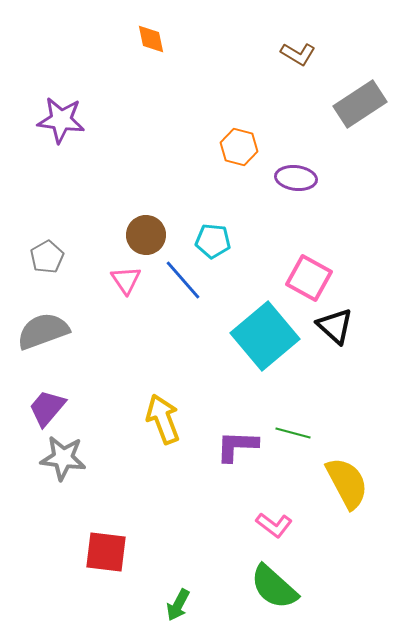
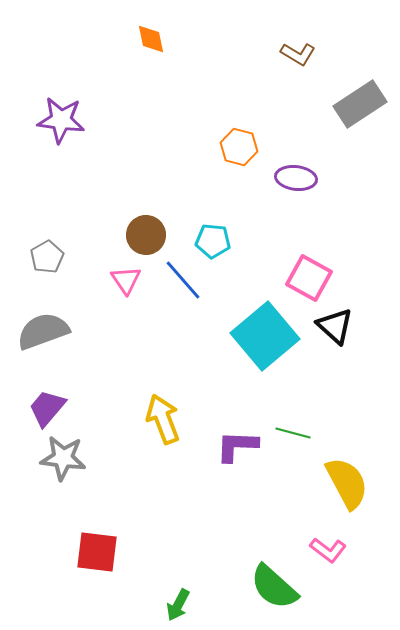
pink L-shape: moved 54 px right, 25 px down
red square: moved 9 px left
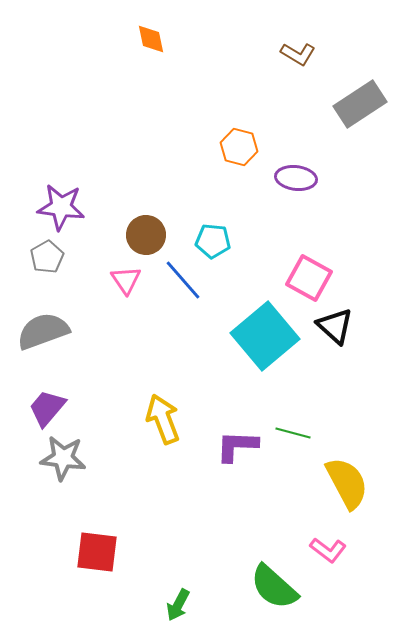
purple star: moved 87 px down
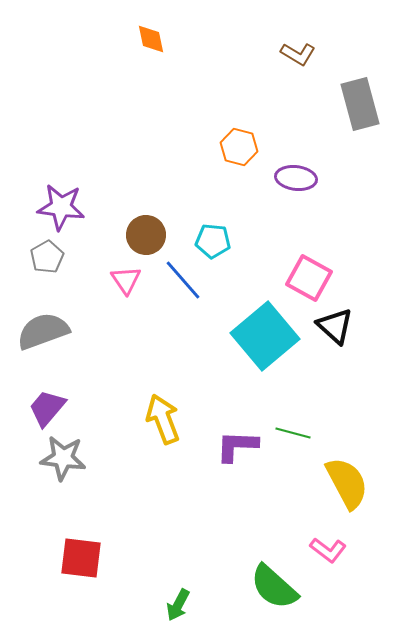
gray rectangle: rotated 72 degrees counterclockwise
red square: moved 16 px left, 6 px down
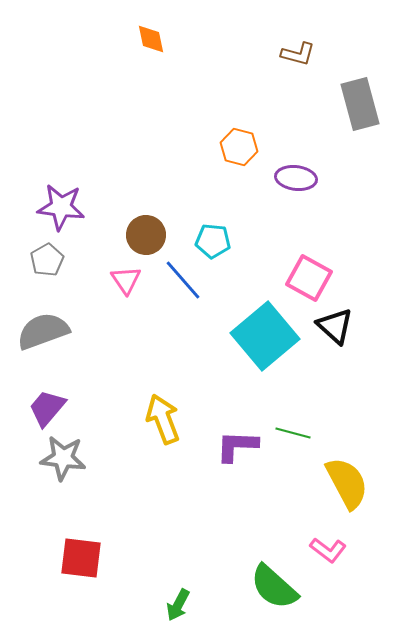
brown L-shape: rotated 16 degrees counterclockwise
gray pentagon: moved 3 px down
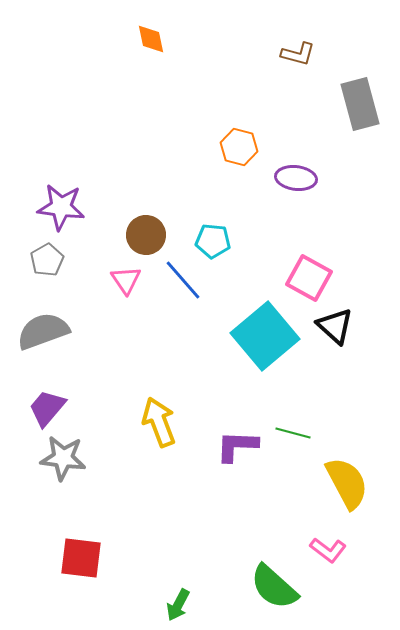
yellow arrow: moved 4 px left, 3 px down
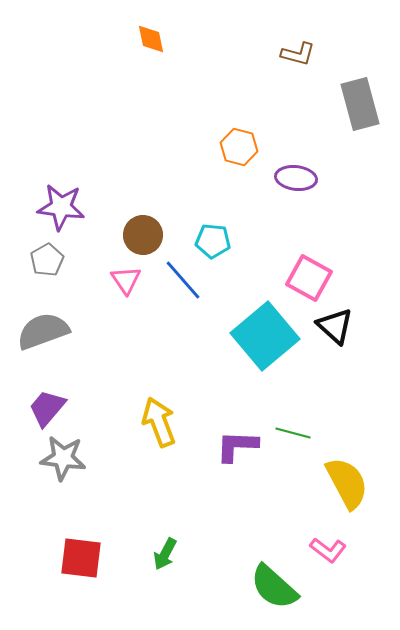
brown circle: moved 3 px left
green arrow: moved 13 px left, 51 px up
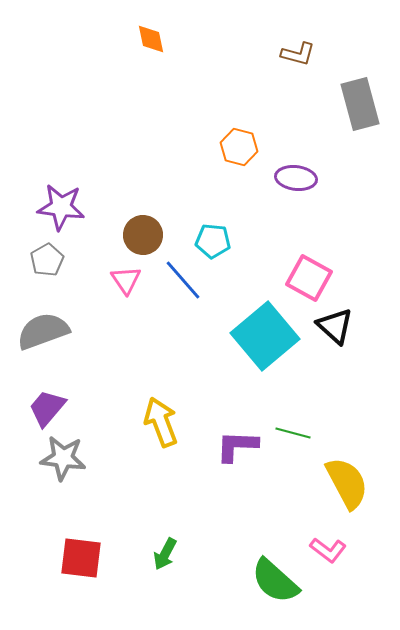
yellow arrow: moved 2 px right
green semicircle: moved 1 px right, 6 px up
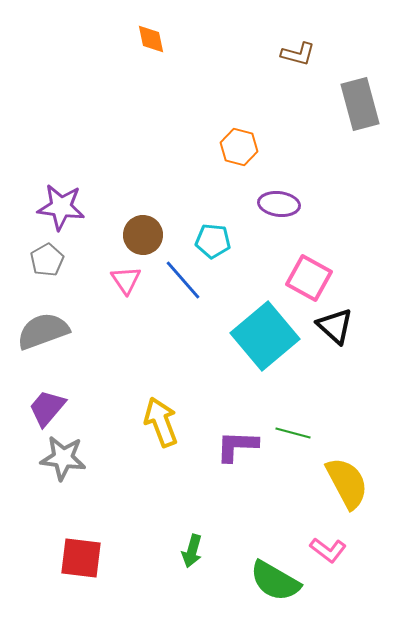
purple ellipse: moved 17 px left, 26 px down
green arrow: moved 27 px right, 3 px up; rotated 12 degrees counterclockwise
green semicircle: rotated 12 degrees counterclockwise
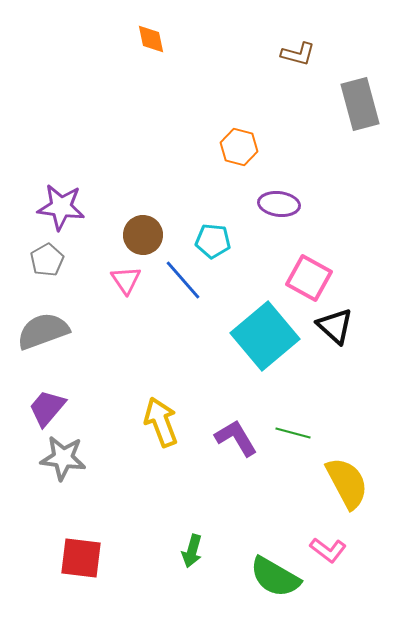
purple L-shape: moved 1 px left, 8 px up; rotated 57 degrees clockwise
green semicircle: moved 4 px up
